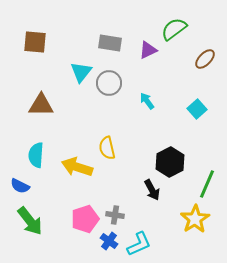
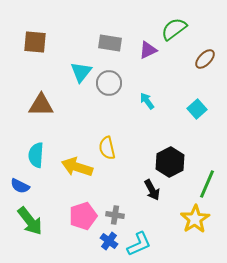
pink pentagon: moved 2 px left, 3 px up
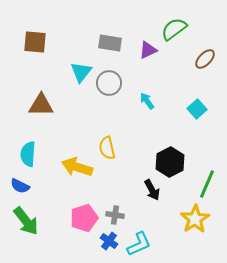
cyan semicircle: moved 8 px left, 1 px up
pink pentagon: moved 1 px right, 2 px down
green arrow: moved 4 px left
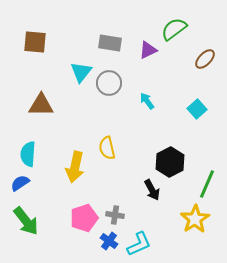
yellow arrow: moved 2 px left; rotated 96 degrees counterclockwise
blue semicircle: moved 3 px up; rotated 120 degrees clockwise
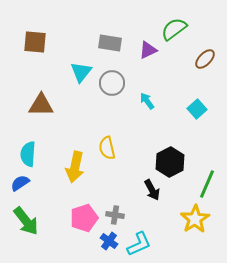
gray circle: moved 3 px right
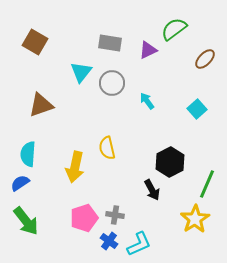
brown square: rotated 25 degrees clockwise
brown triangle: rotated 20 degrees counterclockwise
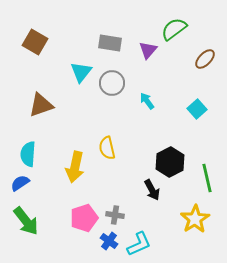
purple triangle: rotated 24 degrees counterclockwise
green line: moved 6 px up; rotated 36 degrees counterclockwise
